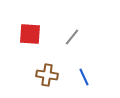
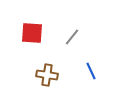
red square: moved 2 px right, 1 px up
blue line: moved 7 px right, 6 px up
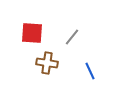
blue line: moved 1 px left
brown cross: moved 12 px up
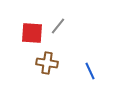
gray line: moved 14 px left, 11 px up
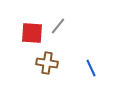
blue line: moved 1 px right, 3 px up
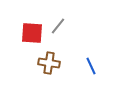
brown cross: moved 2 px right
blue line: moved 2 px up
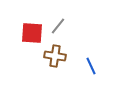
brown cross: moved 6 px right, 7 px up
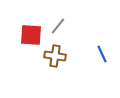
red square: moved 1 px left, 2 px down
blue line: moved 11 px right, 12 px up
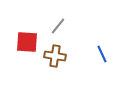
red square: moved 4 px left, 7 px down
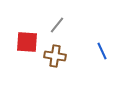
gray line: moved 1 px left, 1 px up
blue line: moved 3 px up
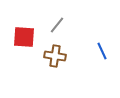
red square: moved 3 px left, 5 px up
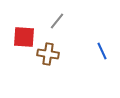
gray line: moved 4 px up
brown cross: moved 7 px left, 2 px up
